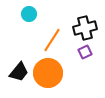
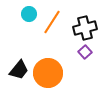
orange line: moved 18 px up
purple square: rotated 16 degrees counterclockwise
black trapezoid: moved 2 px up
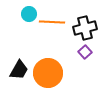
orange line: rotated 60 degrees clockwise
black trapezoid: rotated 10 degrees counterclockwise
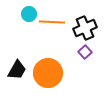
black cross: rotated 10 degrees counterclockwise
black trapezoid: moved 2 px left
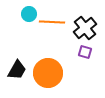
black cross: rotated 15 degrees counterclockwise
purple square: rotated 32 degrees counterclockwise
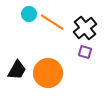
orange line: rotated 30 degrees clockwise
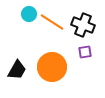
black cross: moved 2 px left, 3 px up; rotated 30 degrees counterclockwise
purple square: rotated 24 degrees counterclockwise
orange circle: moved 4 px right, 6 px up
